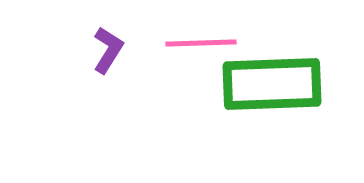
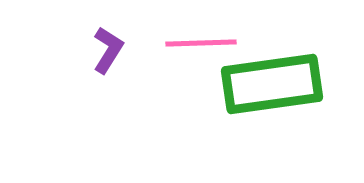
green rectangle: rotated 6 degrees counterclockwise
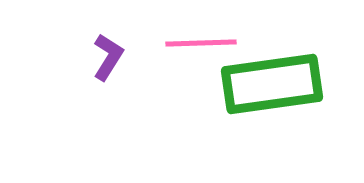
purple L-shape: moved 7 px down
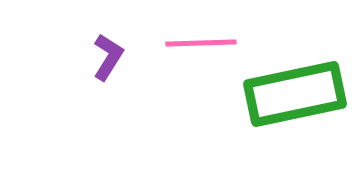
green rectangle: moved 23 px right, 10 px down; rotated 4 degrees counterclockwise
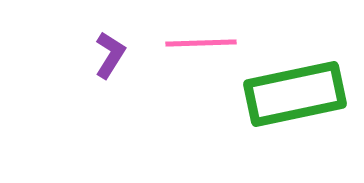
purple L-shape: moved 2 px right, 2 px up
